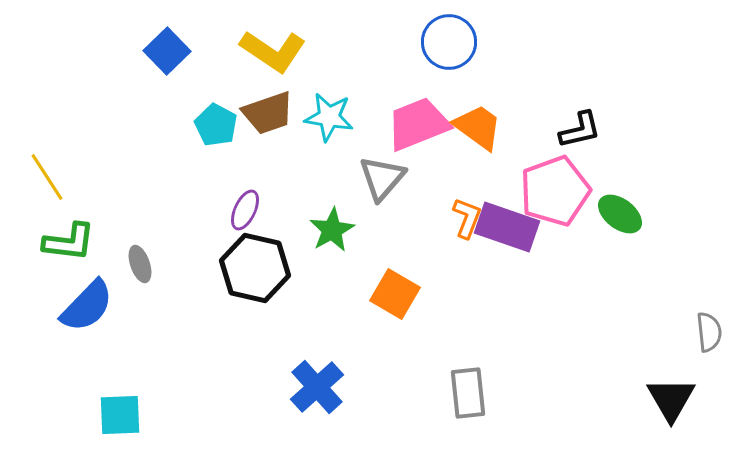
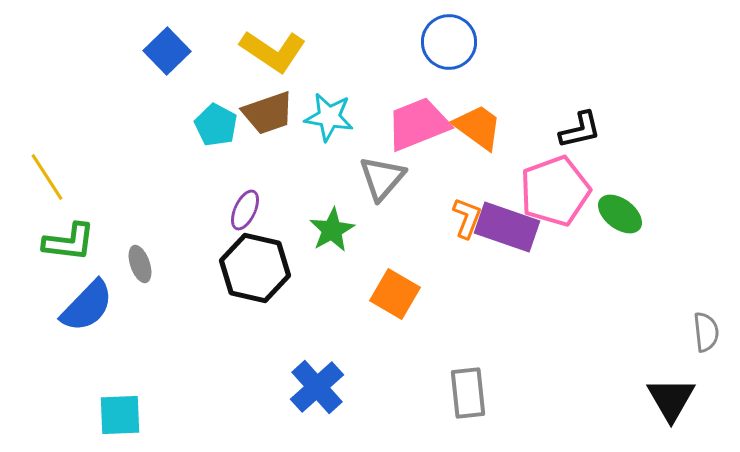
gray semicircle: moved 3 px left
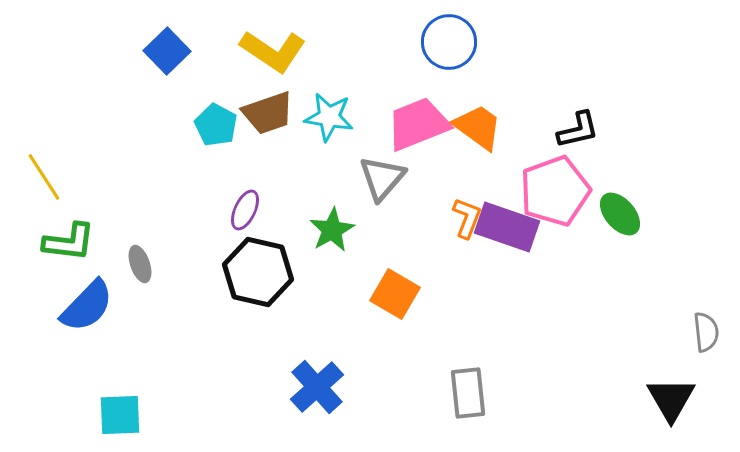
black L-shape: moved 2 px left
yellow line: moved 3 px left
green ellipse: rotated 12 degrees clockwise
black hexagon: moved 3 px right, 4 px down
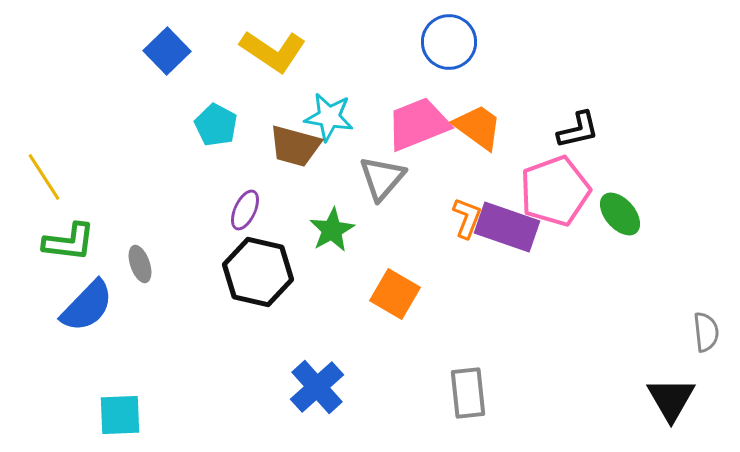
brown trapezoid: moved 27 px right, 33 px down; rotated 34 degrees clockwise
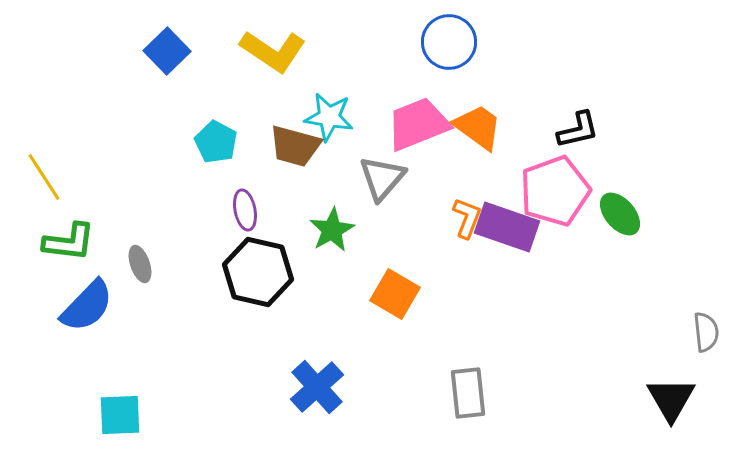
cyan pentagon: moved 17 px down
purple ellipse: rotated 36 degrees counterclockwise
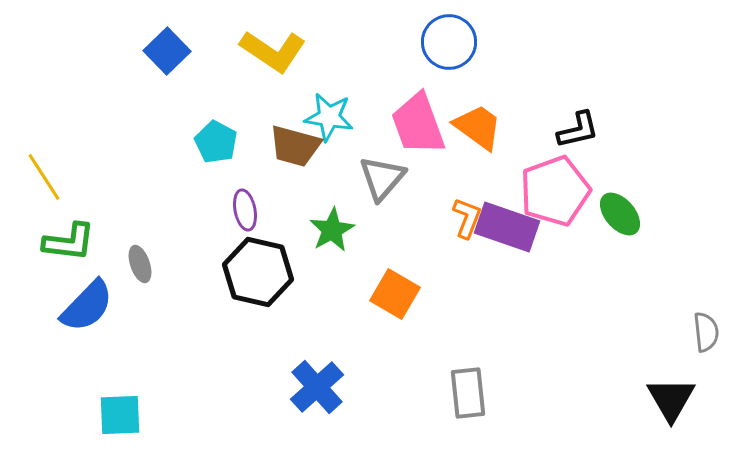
pink trapezoid: rotated 88 degrees counterclockwise
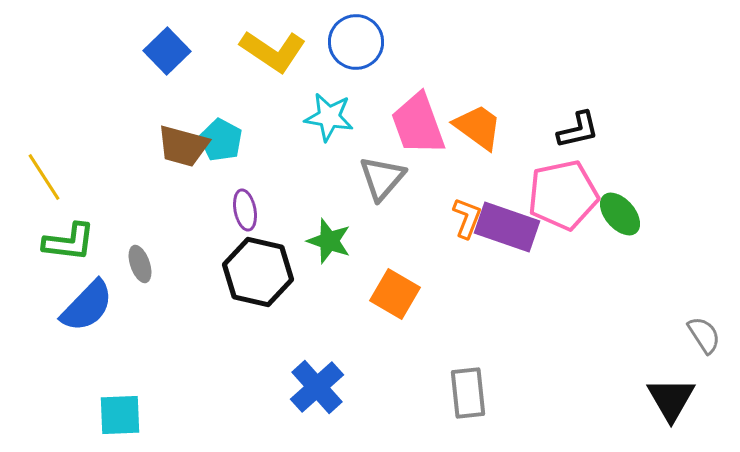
blue circle: moved 93 px left
cyan pentagon: moved 5 px right, 2 px up
brown trapezoid: moved 112 px left
pink pentagon: moved 8 px right, 4 px down; rotated 8 degrees clockwise
green star: moved 3 px left, 11 px down; rotated 24 degrees counterclockwise
gray semicircle: moved 2 px left, 3 px down; rotated 27 degrees counterclockwise
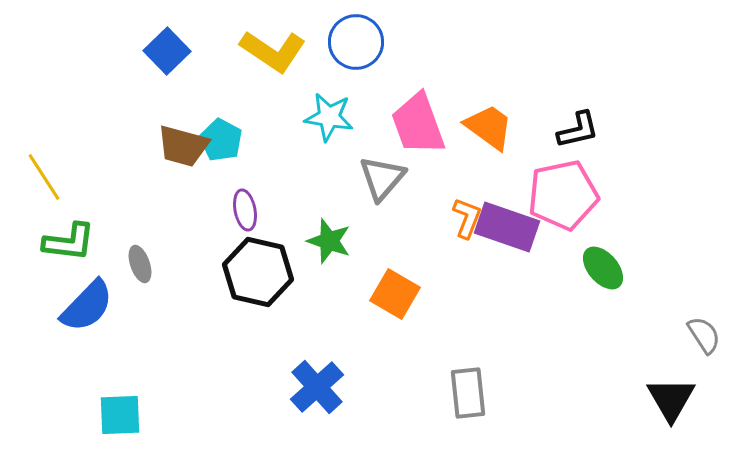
orange trapezoid: moved 11 px right
green ellipse: moved 17 px left, 54 px down
